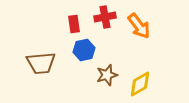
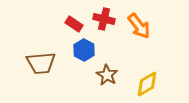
red cross: moved 1 px left, 2 px down; rotated 25 degrees clockwise
red rectangle: rotated 48 degrees counterclockwise
blue hexagon: rotated 20 degrees counterclockwise
brown star: rotated 25 degrees counterclockwise
yellow diamond: moved 7 px right
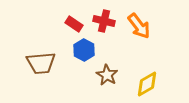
red cross: moved 2 px down
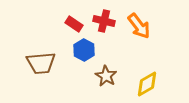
brown star: moved 1 px left, 1 px down
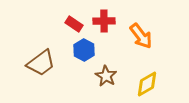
red cross: rotated 15 degrees counterclockwise
orange arrow: moved 2 px right, 10 px down
brown trapezoid: rotated 32 degrees counterclockwise
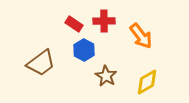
yellow diamond: moved 2 px up
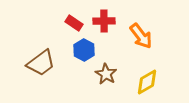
red rectangle: moved 1 px up
brown star: moved 2 px up
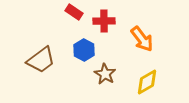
red rectangle: moved 11 px up
orange arrow: moved 1 px right, 3 px down
brown trapezoid: moved 3 px up
brown star: moved 1 px left
